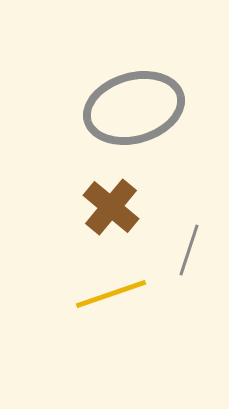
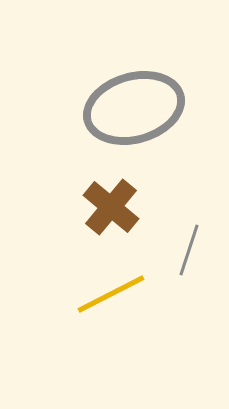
yellow line: rotated 8 degrees counterclockwise
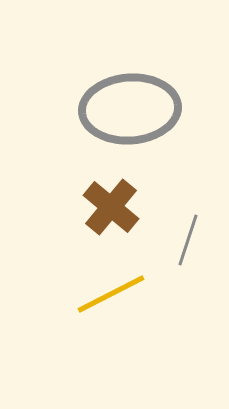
gray ellipse: moved 4 px left, 1 px down; rotated 12 degrees clockwise
gray line: moved 1 px left, 10 px up
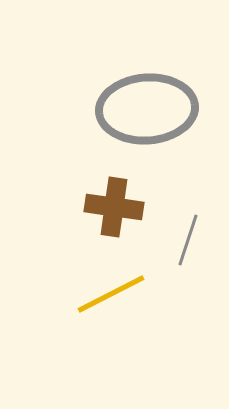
gray ellipse: moved 17 px right
brown cross: moved 3 px right; rotated 32 degrees counterclockwise
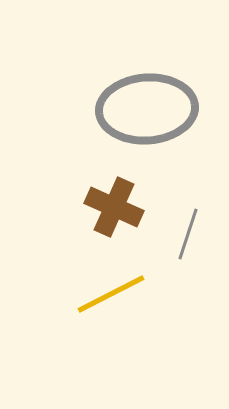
brown cross: rotated 16 degrees clockwise
gray line: moved 6 px up
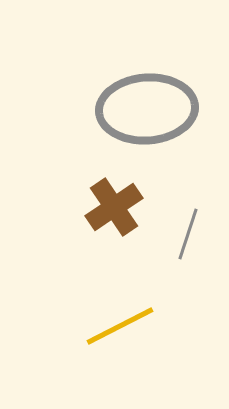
brown cross: rotated 32 degrees clockwise
yellow line: moved 9 px right, 32 px down
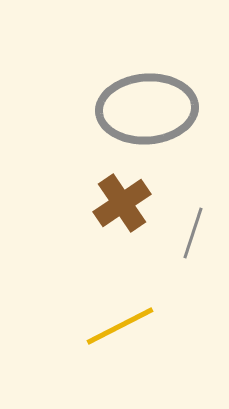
brown cross: moved 8 px right, 4 px up
gray line: moved 5 px right, 1 px up
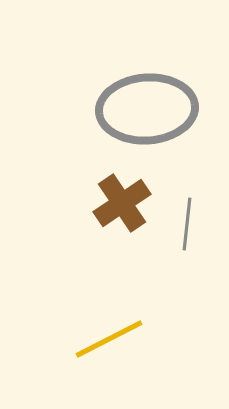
gray line: moved 6 px left, 9 px up; rotated 12 degrees counterclockwise
yellow line: moved 11 px left, 13 px down
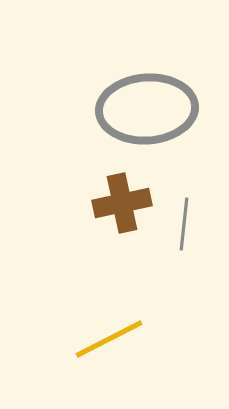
brown cross: rotated 22 degrees clockwise
gray line: moved 3 px left
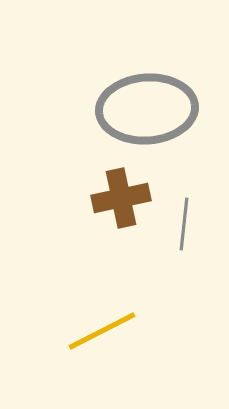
brown cross: moved 1 px left, 5 px up
yellow line: moved 7 px left, 8 px up
